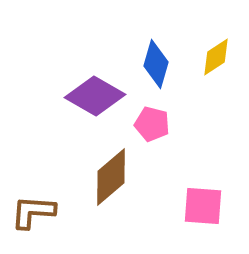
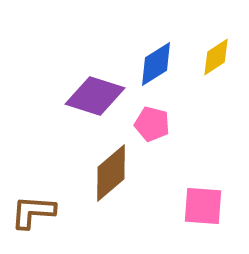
blue diamond: rotated 42 degrees clockwise
purple diamond: rotated 12 degrees counterclockwise
brown diamond: moved 4 px up
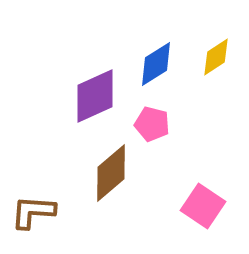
purple diamond: rotated 42 degrees counterclockwise
pink square: rotated 30 degrees clockwise
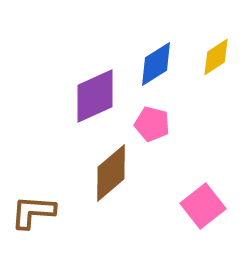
pink square: rotated 18 degrees clockwise
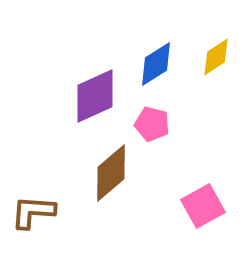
pink square: rotated 9 degrees clockwise
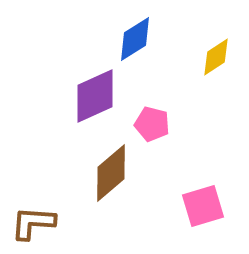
blue diamond: moved 21 px left, 25 px up
pink square: rotated 12 degrees clockwise
brown L-shape: moved 11 px down
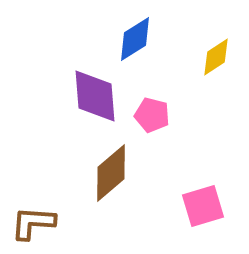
purple diamond: rotated 70 degrees counterclockwise
pink pentagon: moved 9 px up
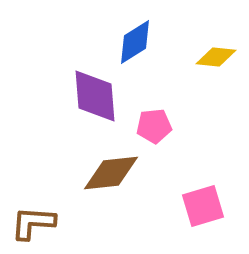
blue diamond: moved 3 px down
yellow diamond: rotated 39 degrees clockwise
pink pentagon: moved 2 px right, 11 px down; rotated 20 degrees counterclockwise
brown diamond: rotated 34 degrees clockwise
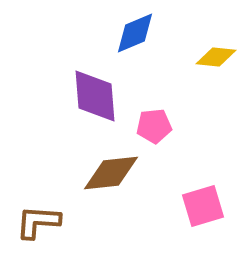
blue diamond: moved 9 px up; rotated 9 degrees clockwise
brown L-shape: moved 5 px right, 1 px up
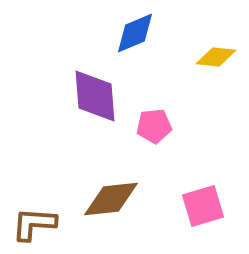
brown diamond: moved 26 px down
brown L-shape: moved 4 px left, 2 px down
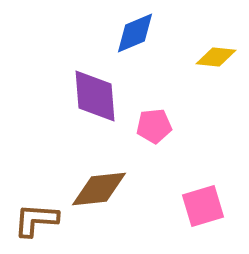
brown diamond: moved 12 px left, 10 px up
brown L-shape: moved 2 px right, 4 px up
